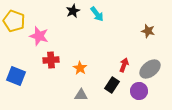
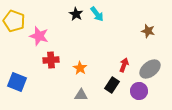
black star: moved 3 px right, 3 px down; rotated 16 degrees counterclockwise
blue square: moved 1 px right, 6 px down
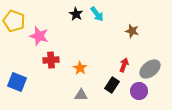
brown star: moved 16 px left
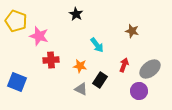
cyan arrow: moved 31 px down
yellow pentagon: moved 2 px right
orange star: moved 2 px up; rotated 24 degrees counterclockwise
black rectangle: moved 12 px left, 5 px up
gray triangle: moved 6 px up; rotated 24 degrees clockwise
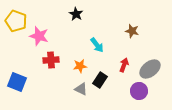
orange star: rotated 16 degrees counterclockwise
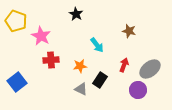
brown star: moved 3 px left
pink star: moved 2 px right; rotated 12 degrees clockwise
blue square: rotated 30 degrees clockwise
purple circle: moved 1 px left, 1 px up
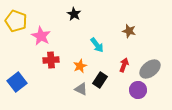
black star: moved 2 px left
orange star: rotated 16 degrees counterclockwise
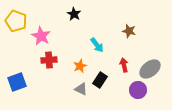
red cross: moved 2 px left
red arrow: rotated 32 degrees counterclockwise
blue square: rotated 18 degrees clockwise
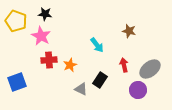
black star: moved 29 px left; rotated 24 degrees counterclockwise
orange star: moved 10 px left, 1 px up
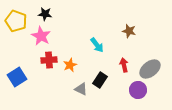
blue square: moved 5 px up; rotated 12 degrees counterclockwise
